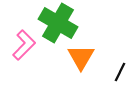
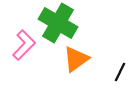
orange triangle: moved 5 px left, 2 px down; rotated 24 degrees clockwise
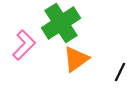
green cross: moved 3 px right; rotated 27 degrees clockwise
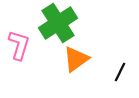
green cross: moved 3 px left
pink L-shape: moved 5 px left; rotated 28 degrees counterclockwise
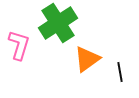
orange triangle: moved 11 px right
black line: rotated 36 degrees counterclockwise
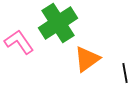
pink L-shape: moved 3 px up; rotated 52 degrees counterclockwise
black line: moved 5 px right, 1 px down
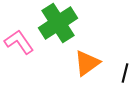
orange triangle: moved 4 px down
black line: rotated 24 degrees clockwise
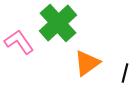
green cross: rotated 9 degrees counterclockwise
